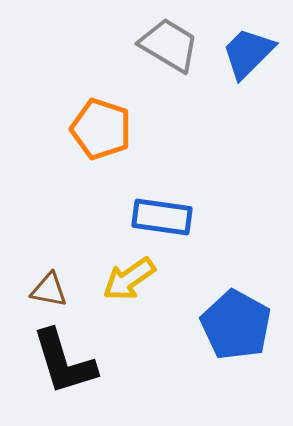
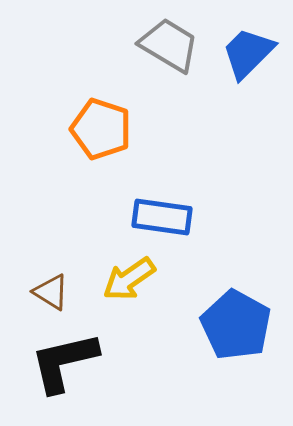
brown triangle: moved 2 px right, 2 px down; rotated 21 degrees clockwise
black L-shape: rotated 94 degrees clockwise
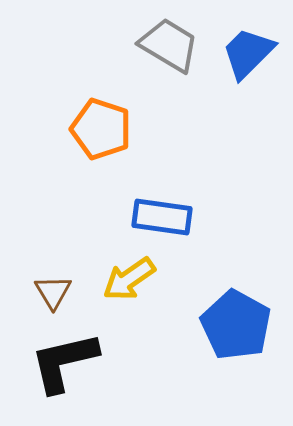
brown triangle: moved 2 px right; rotated 27 degrees clockwise
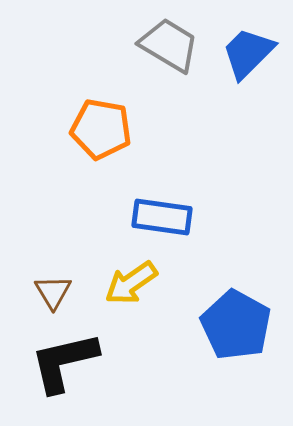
orange pentagon: rotated 8 degrees counterclockwise
yellow arrow: moved 2 px right, 4 px down
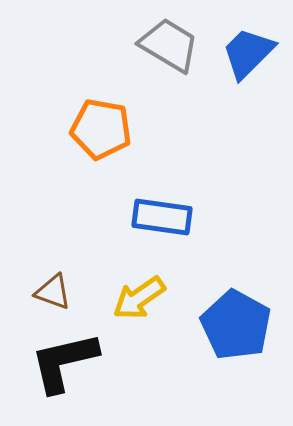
yellow arrow: moved 8 px right, 15 px down
brown triangle: rotated 39 degrees counterclockwise
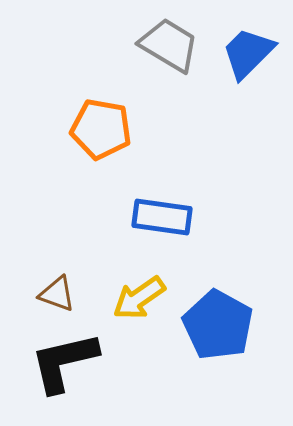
brown triangle: moved 4 px right, 2 px down
blue pentagon: moved 18 px left
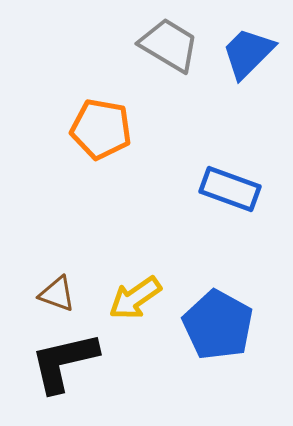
blue rectangle: moved 68 px right, 28 px up; rotated 12 degrees clockwise
yellow arrow: moved 4 px left
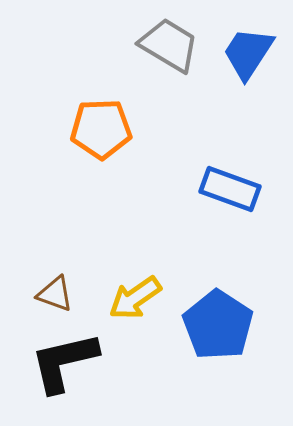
blue trapezoid: rotated 12 degrees counterclockwise
orange pentagon: rotated 12 degrees counterclockwise
brown triangle: moved 2 px left
blue pentagon: rotated 4 degrees clockwise
